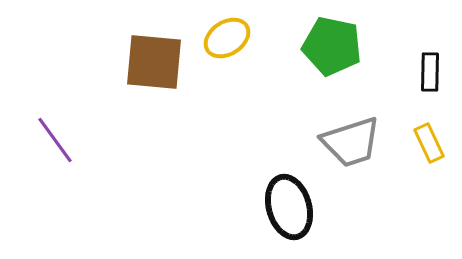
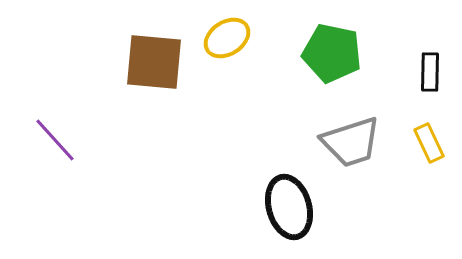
green pentagon: moved 7 px down
purple line: rotated 6 degrees counterclockwise
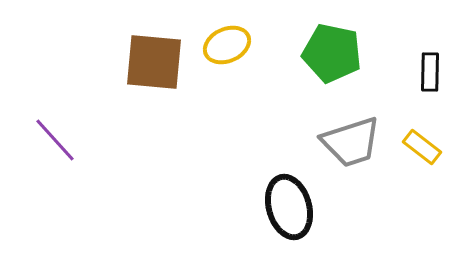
yellow ellipse: moved 7 px down; rotated 9 degrees clockwise
yellow rectangle: moved 7 px left, 4 px down; rotated 27 degrees counterclockwise
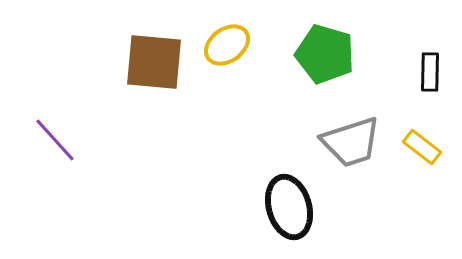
yellow ellipse: rotated 12 degrees counterclockwise
green pentagon: moved 7 px left, 1 px down; rotated 4 degrees clockwise
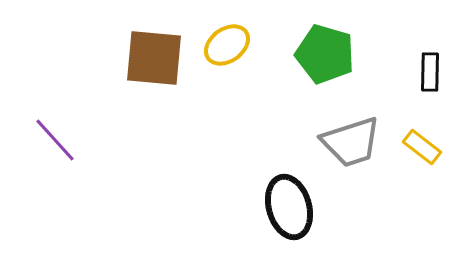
brown square: moved 4 px up
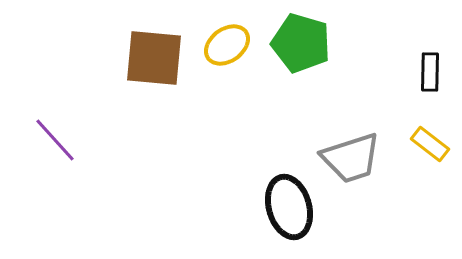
green pentagon: moved 24 px left, 11 px up
gray trapezoid: moved 16 px down
yellow rectangle: moved 8 px right, 3 px up
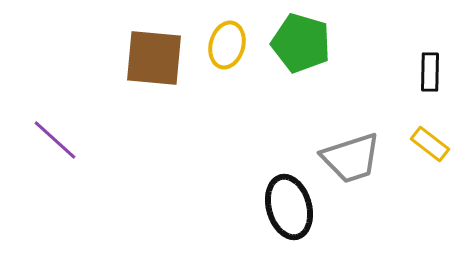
yellow ellipse: rotated 39 degrees counterclockwise
purple line: rotated 6 degrees counterclockwise
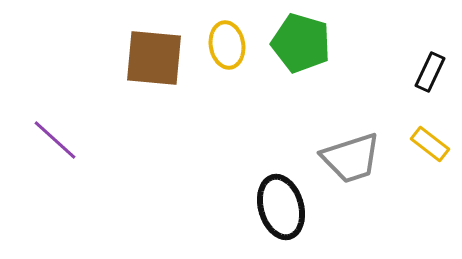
yellow ellipse: rotated 24 degrees counterclockwise
black rectangle: rotated 24 degrees clockwise
black ellipse: moved 8 px left
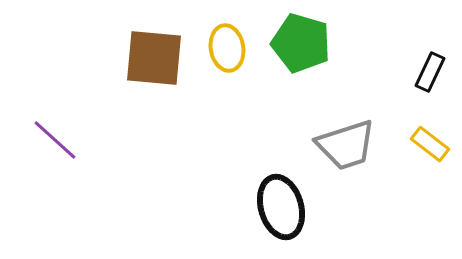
yellow ellipse: moved 3 px down
gray trapezoid: moved 5 px left, 13 px up
